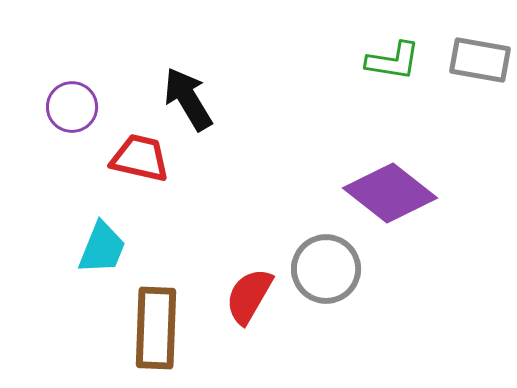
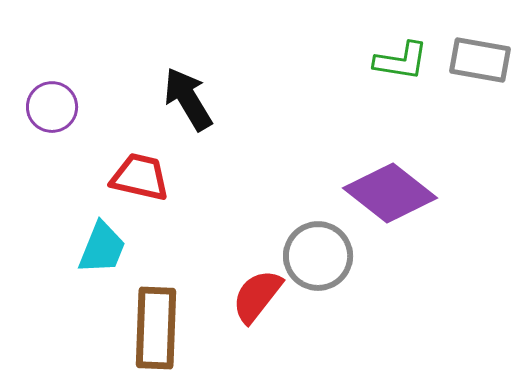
green L-shape: moved 8 px right
purple circle: moved 20 px left
red trapezoid: moved 19 px down
gray circle: moved 8 px left, 13 px up
red semicircle: moved 8 px right; rotated 8 degrees clockwise
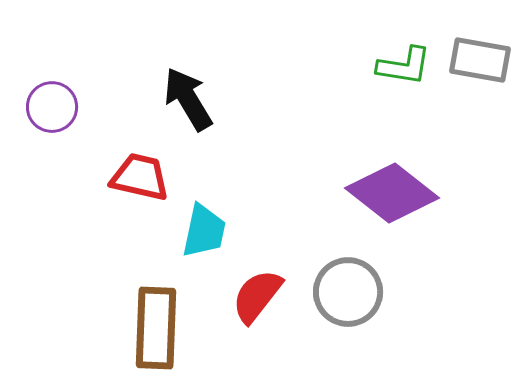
green L-shape: moved 3 px right, 5 px down
purple diamond: moved 2 px right
cyan trapezoid: moved 102 px right, 17 px up; rotated 10 degrees counterclockwise
gray circle: moved 30 px right, 36 px down
